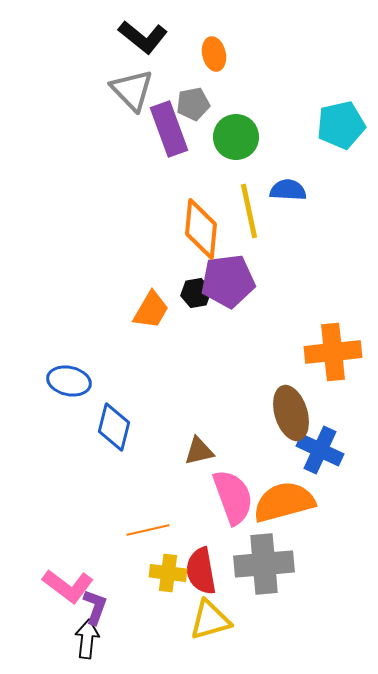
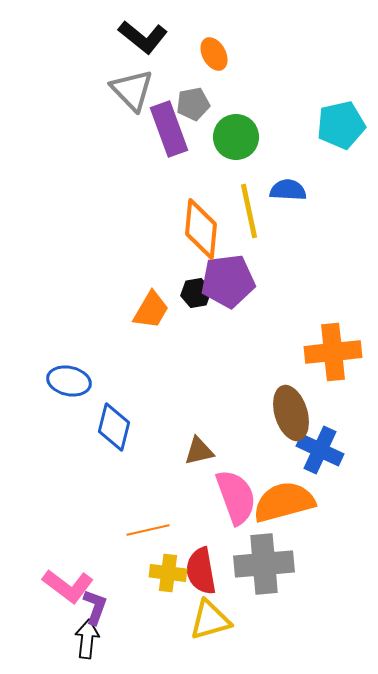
orange ellipse: rotated 16 degrees counterclockwise
pink semicircle: moved 3 px right
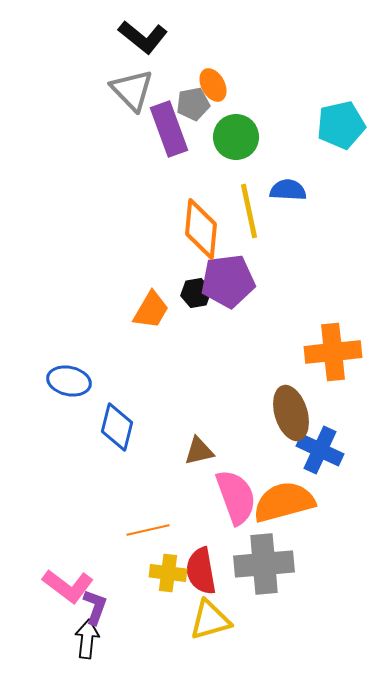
orange ellipse: moved 1 px left, 31 px down
blue diamond: moved 3 px right
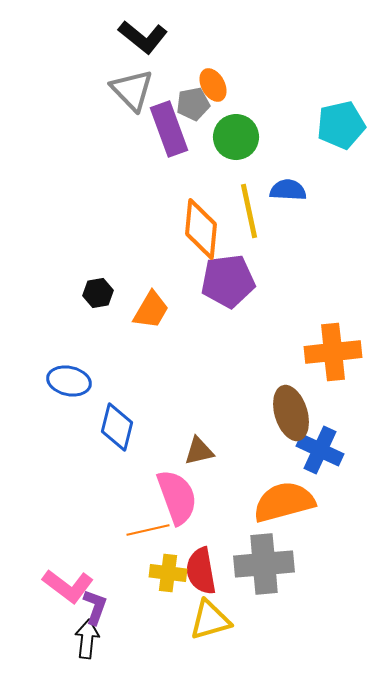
black hexagon: moved 98 px left
pink semicircle: moved 59 px left
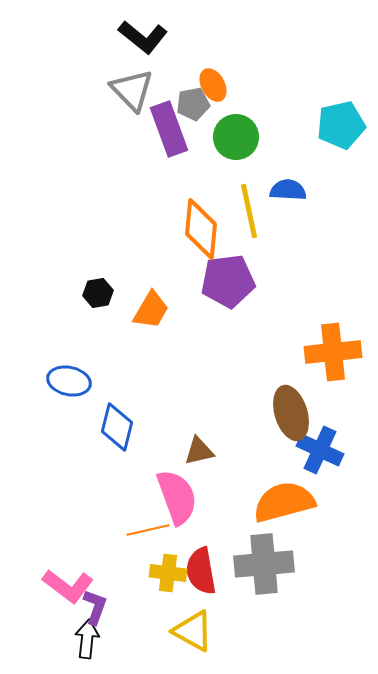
yellow triangle: moved 17 px left, 11 px down; rotated 45 degrees clockwise
